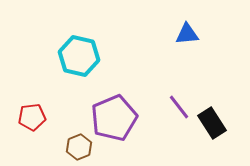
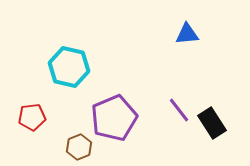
cyan hexagon: moved 10 px left, 11 px down
purple line: moved 3 px down
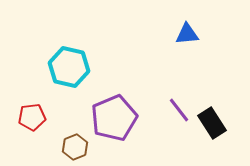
brown hexagon: moved 4 px left
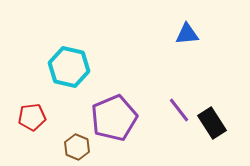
brown hexagon: moved 2 px right; rotated 15 degrees counterclockwise
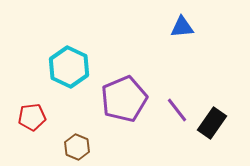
blue triangle: moved 5 px left, 7 px up
cyan hexagon: rotated 12 degrees clockwise
purple line: moved 2 px left
purple pentagon: moved 10 px right, 19 px up
black rectangle: rotated 68 degrees clockwise
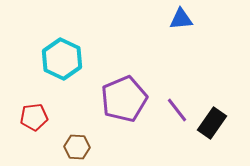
blue triangle: moved 1 px left, 8 px up
cyan hexagon: moved 7 px left, 8 px up
red pentagon: moved 2 px right
brown hexagon: rotated 20 degrees counterclockwise
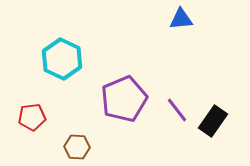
red pentagon: moved 2 px left
black rectangle: moved 1 px right, 2 px up
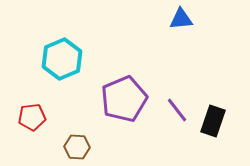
cyan hexagon: rotated 12 degrees clockwise
black rectangle: rotated 16 degrees counterclockwise
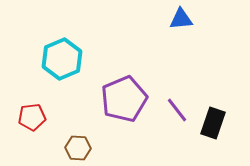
black rectangle: moved 2 px down
brown hexagon: moved 1 px right, 1 px down
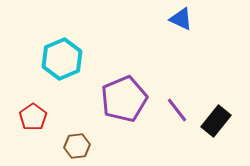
blue triangle: rotated 30 degrees clockwise
red pentagon: moved 1 px right; rotated 28 degrees counterclockwise
black rectangle: moved 3 px right, 2 px up; rotated 20 degrees clockwise
brown hexagon: moved 1 px left, 2 px up; rotated 10 degrees counterclockwise
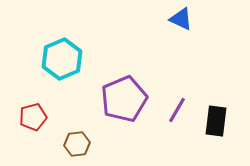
purple line: rotated 68 degrees clockwise
red pentagon: rotated 20 degrees clockwise
black rectangle: rotated 32 degrees counterclockwise
brown hexagon: moved 2 px up
